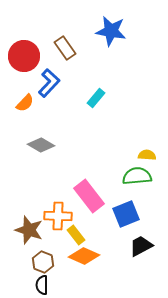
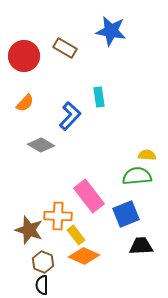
brown rectangle: rotated 25 degrees counterclockwise
blue L-shape: moved 21 px right, 33 px down
cyan rectangle: moved 3 px right, 1 px up; rotated 48 degrees counterclockwise
black trapezoid: rotated 25 degrees clockwise
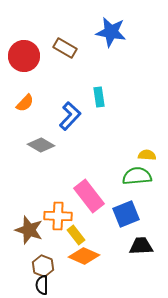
blue star: moved 1 px down
brown hexagon: moved 4 px down
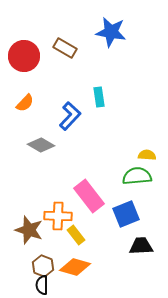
orange diamond: moved 9 px left, 11 px down; rotated 8 degrees counterclockwise
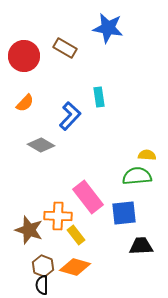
blue star: moved 3 px left, 4 px up
pink rectangle: moved 1 px left, 1 px down
blue square: moved 2 px left, 1 px up; rotated 16 degrees clockwise
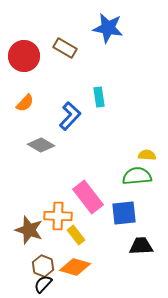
black semicircle: moved 1 px right, 1 px up; rotated 42 degrees clockwise
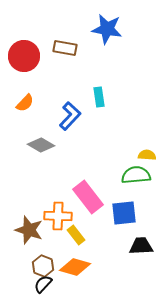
blue star: moved 1 px left, 1 px down
brown rectangle: rotated 20 degrees counterclockwise
green semicircle: moved 1 px left, 1 px up
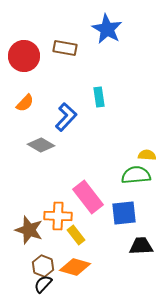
blue star: rotated 20 degrees clockwise
blue L-shape: moved 4 px left, 1 px down
